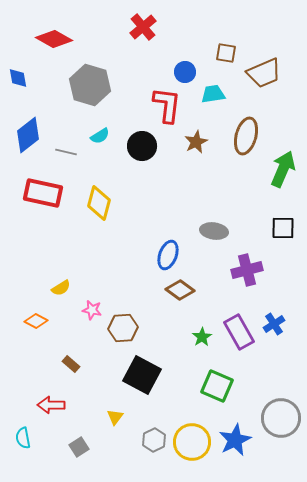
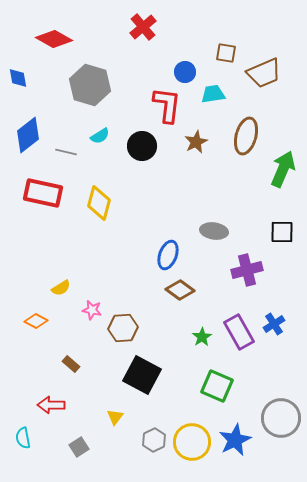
black square at (283, 228): moved 1 px left, 4 px down
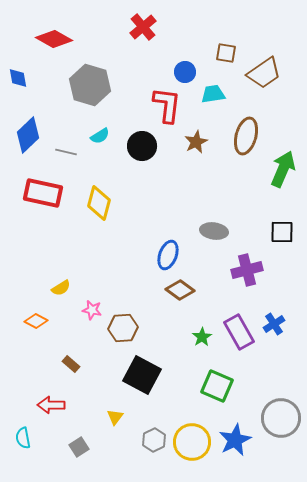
brown trapezoid at (264, 73): rotated 12 degrees counterclockwise
blue diamond at (28, 135): rotated 6 degrees counterclockwise
